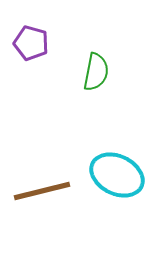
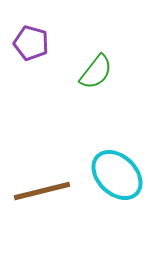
green semicircle: rotated 27 degrees clockwise
cyan ellipse: rotated 18 degrees clockwise
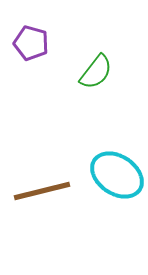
cyan ellipse: rotated 10 degrees counterclockwise
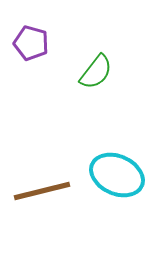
cyan ellipse: rotated 10 degrees counterclockwise
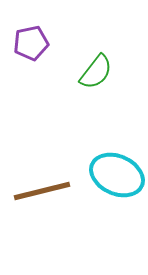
purple pentagon: rotated 28 degrees counterclockwise
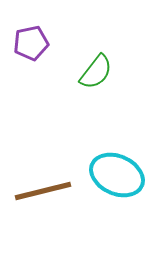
brown line: moved 1 px right
